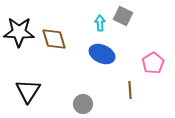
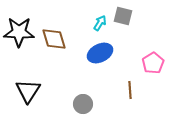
gray square: rotated 12 degrees counterclockwise
cyan arrow: rotated 35 degrees clockwise
blue ellipse: moved 2 px left, 1 px up; rotated 50 degrees counterclockwise
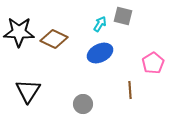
cyan arrow: moved 1 px down
brown diamond: rotated 48 degrees counterclockwise
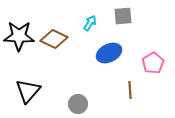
gray square: rotated 18 degrees counterclockwise
cyan arrow: moved 10 px left, 1 px up
black star: moved 4 px down
blue ellipse: moved 9 px right
black triangle: rotated 8 degrees clockwise
gray circle: moved 5 px left
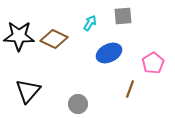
brown line: moved 1 px up; rotated 24 degrees clockwise
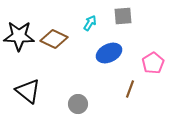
black triangle: rotated 32 degrees counterclockwise
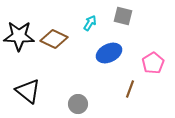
gray square: rotated 18 degrees clockwise
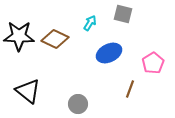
gray square: moved 2 px up
brown diamond: moved 1 px right
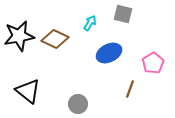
black star: rotated 12 degrees counterclockwise
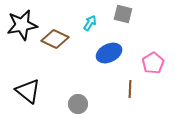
black star: moved 3 px right, 11 px up
brown line: rotated 18 degrees counterclockwise
